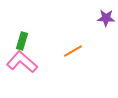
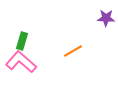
pink L-shape: moved 1 px left
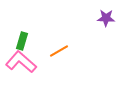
orange line: moved 14 px left
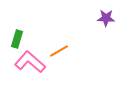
green rectangle: moved 5 px left, 2 px up
pink L-shape: moved 9 px right
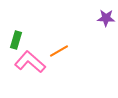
green rectangle: moved 1 px left, 1 px down
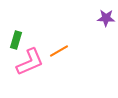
pink L-shape: rotated 116 degrees clockwise
